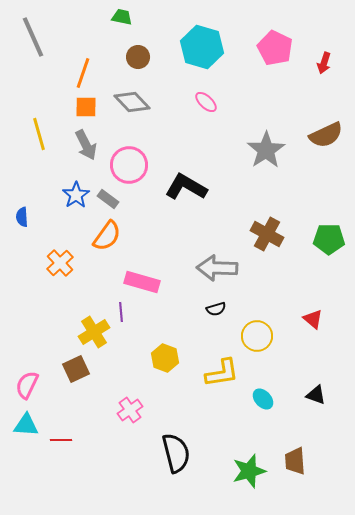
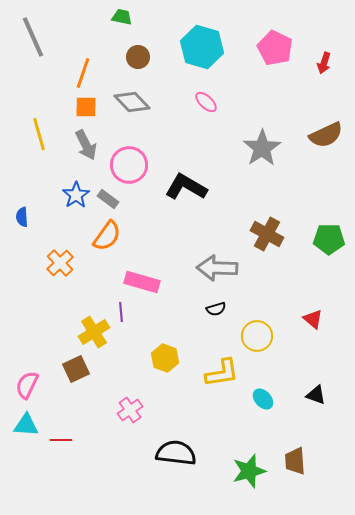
gray star at (266, 150): moved 4 px left, 2 px up
black semicircle at (176, 453): rotated 69 degrees counterclockwise
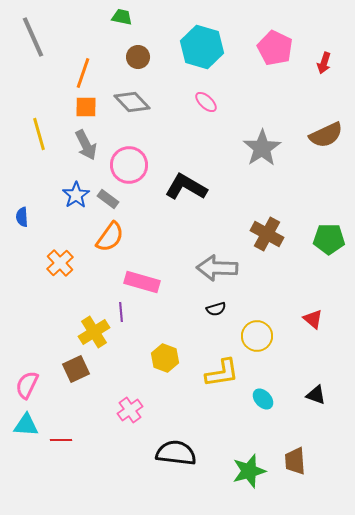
orange semicircle at (107, 236): moved 3 px right, 1 px down
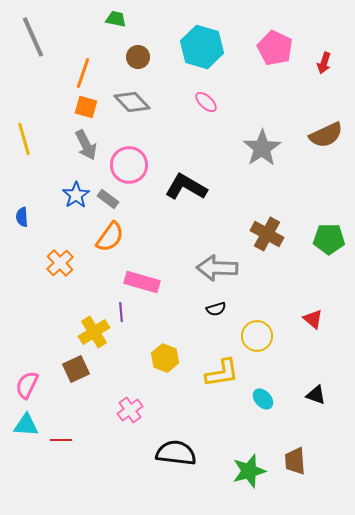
green trapezoid at (122, 17): moved 6 px left, 2 px down
orange square at (86, 107): rotated 15 degrees clockwise
yellow line at (39, 134): moved 15 px left, 5 px down
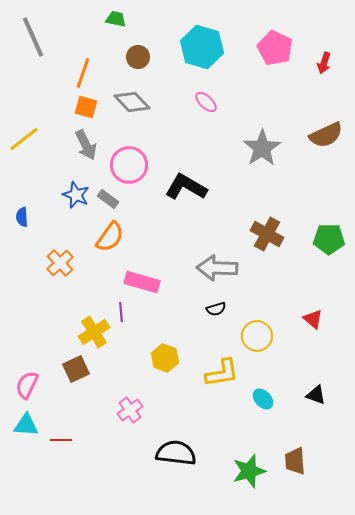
yellow line at (24, 139): rotated 68 degrees clockwise
blue star at (76, 195): rotated 16 degrees counterclockwise
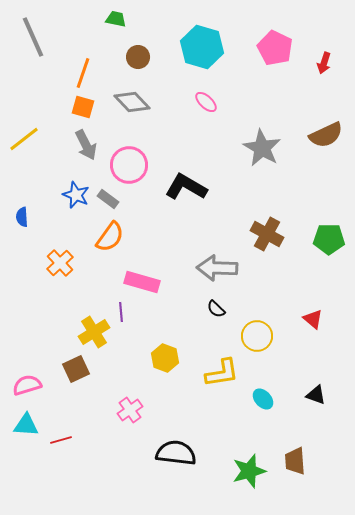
orange square at (86, 107): moved 3 px left
gray star at (262, 148): rotated 9 degrees counterclockwise
black semicircle at (216, 309): rotated 60 degrees clockwise
pink semicircle at (27, 385): rotated 48 degrees clockwise
red line at (61, 440): rotated 15 degrees counterclockwise
